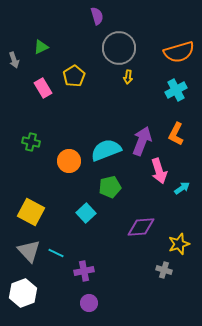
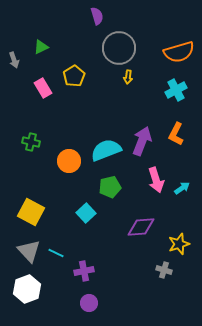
pink arrow: moved 3 px left, 9 px down
white hexagon: moved 4 px right, 4 px up
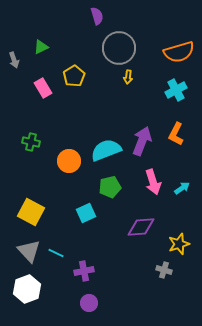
pink arrow: moved 3 px left, 2 px down
cyan square: rotated 18 degrees clockwise
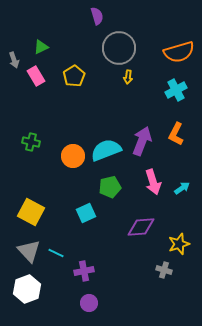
pink rectangle: moved 7 px left, 12 px up
orange circle: moved 4 px right, 5 px up
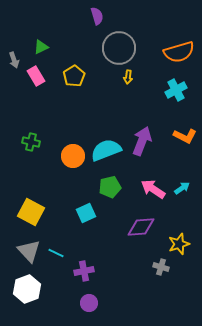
orange L-shape: moved 9 px right, 2 px down; rotated 90 degrees counterclockwise
pink arrow: moved 7 px down; rotated 140 degrees clockwise
gray cross: moved 3 px left, 3 px up
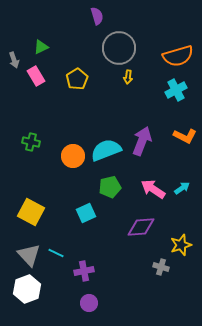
orange semicircle: moved 1 px left, 4 px down
yellow pentagon: moved 3 px right, 3 px down
yellow star: moved 2 px right, 1 px down
gray triangle: moved 4 px down
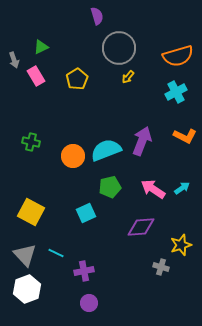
yellow arrow: rotated 32 degrees clockwise
cyan cross: moved 2 px down
gray triangle: moved 4 px left
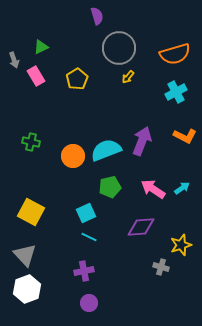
orange semicircle: moved 3 px left, 2 px up
cyan line: moved 33 px right, 16 px up
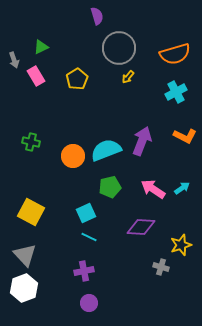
purple diamond: rotated 8 degrees clockwise
white hexagon: moved 3 px left, 1 px up
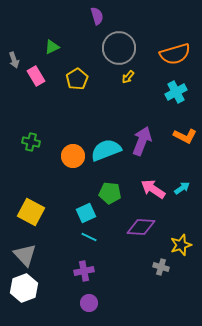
green triangle: moved 11 px right
green pentagon: moved 6 px down; rotated 20 degrees clockwise
